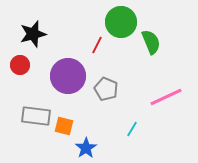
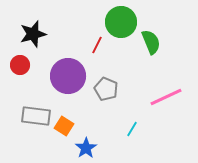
orange square: rotated 18 degrees clockwise
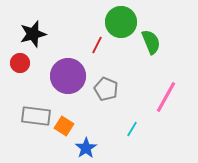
red circle: moved 2 px up
pink line: rotated 36 degrees counterclockwise
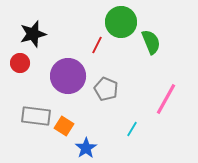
pink line: moved 2 px down
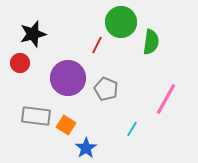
green semicircle: rotated 30 degrees clockwise
purple circle: moved 2 px down
orange square: moved 2 px right, 1 px up
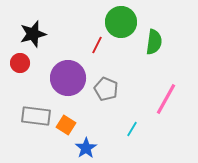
green semicircle: moved 3 px right
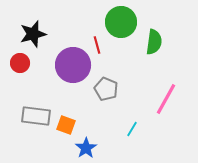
red line: rotated 42 degrees counterclockwise
purple circle: moved 5 px right, 13 px up
orange square: rotated 12 degrees counterclockwise
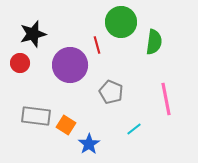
purple circle: moved 3 px left
gray pentagon: moved 5 px right, 3 px down
pink line: rotated 40 degrees counterclockwise
orange square: rotated 12 degrees clockwise
cyan line: moved 2 px right; rotated 21 degrees clockwise
blue star: moved 3 px right, 4 px up
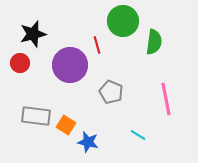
green circle: moved 2 px right, 1 px up
cyan line: moved 4 px right, 6 px down; rotated 70 degrees clockwise
blue star: moved 1 px left, 2 px up; rotated 25 degrees counterclockwise
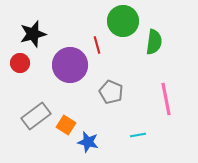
gray rectangle: rotated 44 degrees counterclockwise
cyan line: rotated 42 degrees counterclockwise
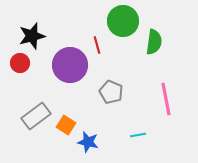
black star: moved 1 px left, 2 px down
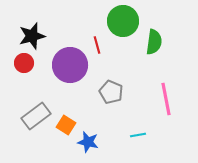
red circle: moved 4 px right
